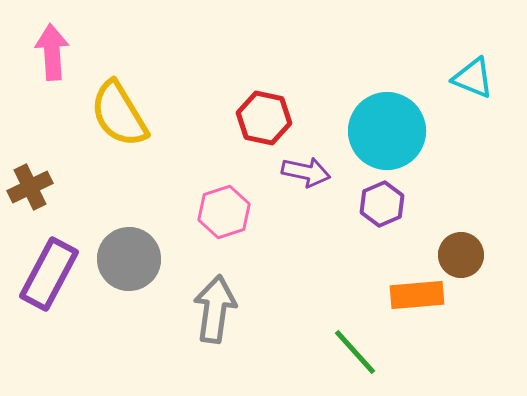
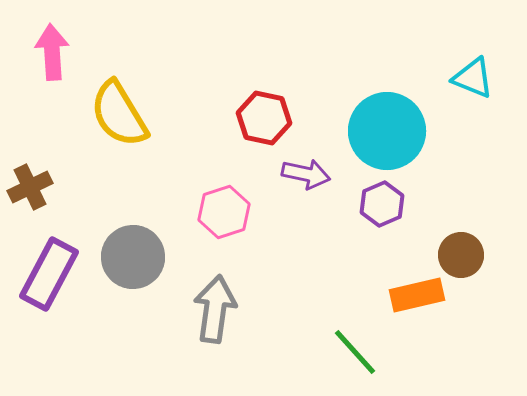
purple arrow: moved 2 px down
gray circle: moved 4 px right, 2 px up
orange rectangle: rotated 8 degrees counterclockwise
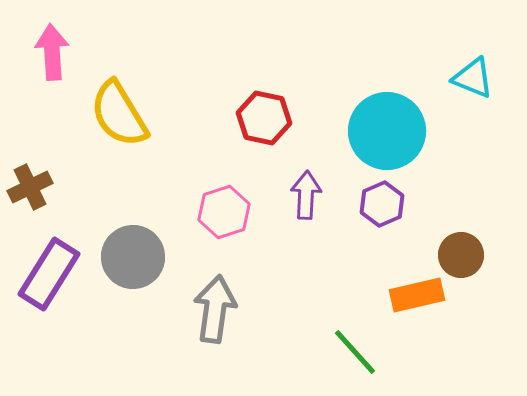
purple arrow: moved 21 px down; rotated 99 degrees counterclockwise
purple rectangle: rotated 4 degrees clockwise
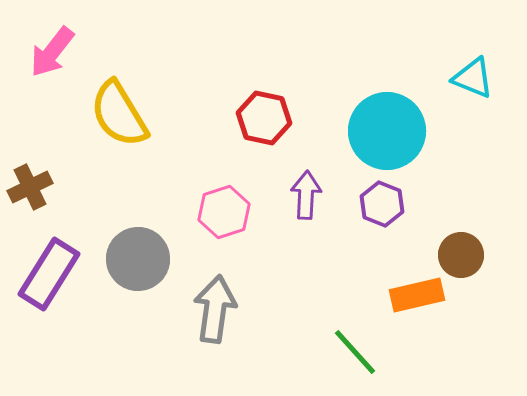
pink arrow: rotated 138 degrees counterclockwise
purple hexagon: rotated 15 degrees counterclockwise
gray circle: moved 5 px right, 2 px down
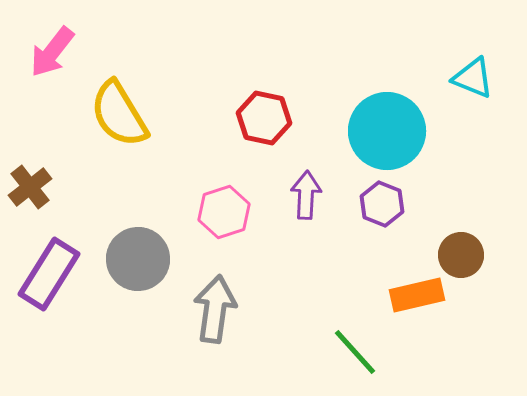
brown cross: rotated 12 degrees counterclockwise
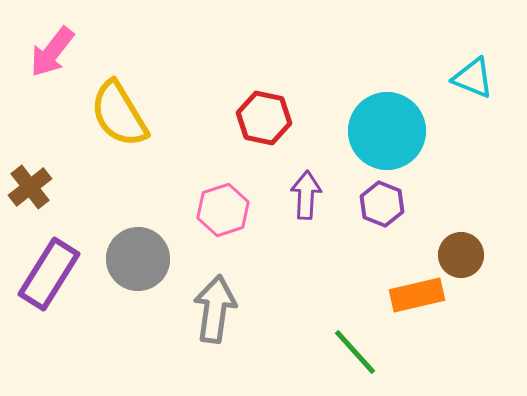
pink hexagon: moved 1 px left, 2 px up
